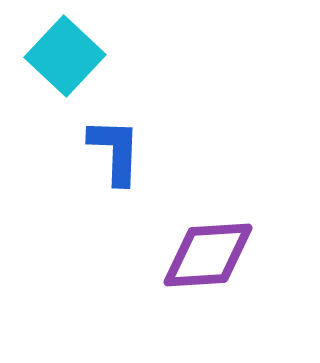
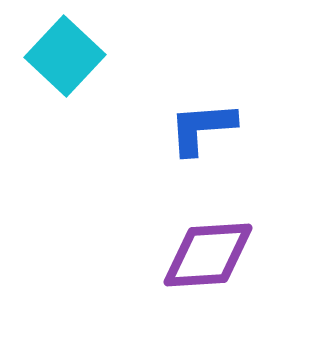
blue L-shape: moved 87 px right, 23 px up; rotated 96 degrees counterclockwise
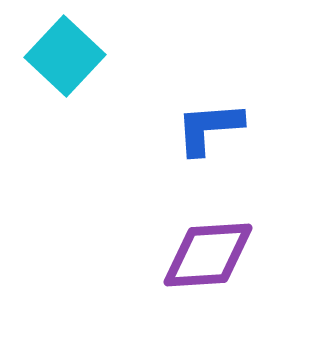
blue L-shape: moved 7 px right
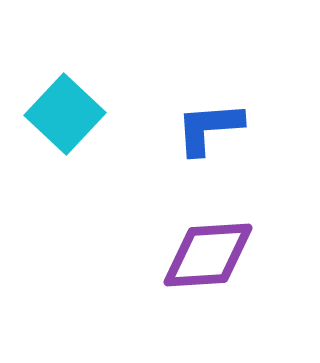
cyan square: moved 58 px down
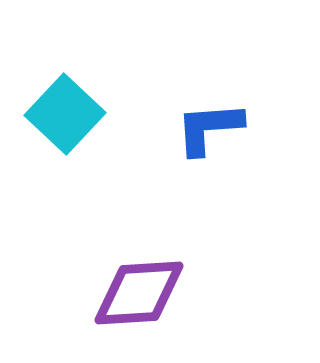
purple diamond: moved 69 px left, 38 px down
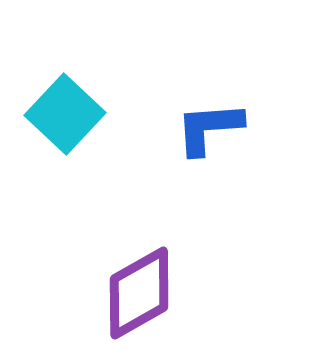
purple diamond: rotated 26 degrees counterclockwise
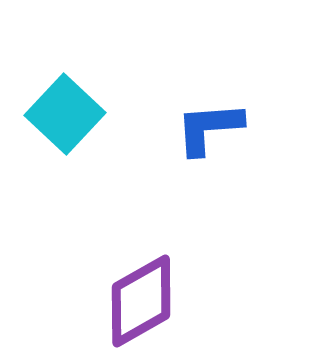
purple diamond: moved 2 px right, 8 px down
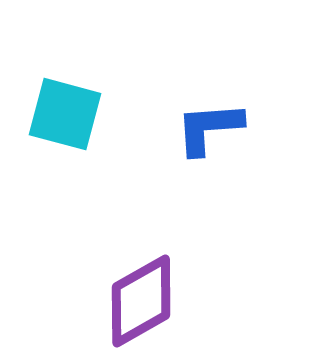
cyan square: rotated 28 degrees counterclockwise
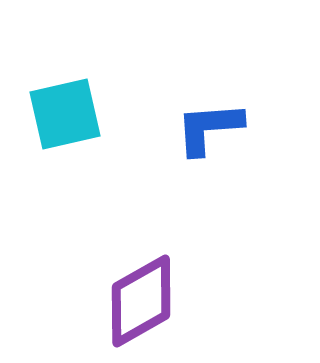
cyan square: rotated 28 degrees counterclockwise
